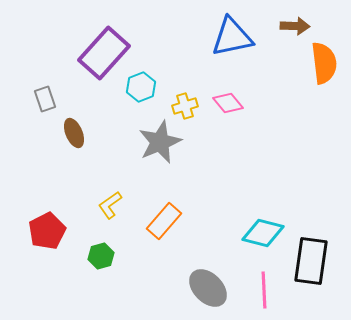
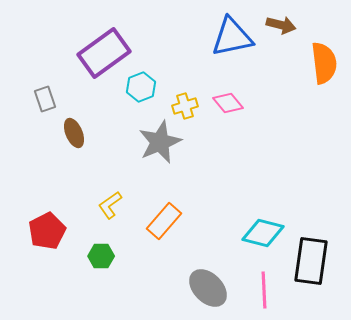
brown arrow: moved 14 px left, 1 px up; rotated 12 degrees clockwise
purple rectangle: rotated 12 degrees clockwise
green hexagon: rotated 15 degrees clockwise
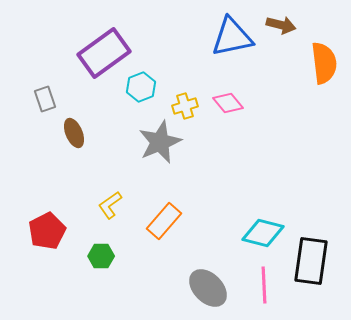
pink line: moved 5 px up
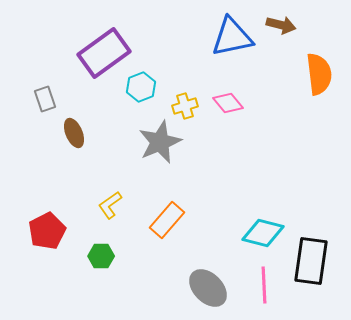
orange semicircle: moved 5 px left, 11 px down
orange rectangle: moved 3 px right, 1 px up
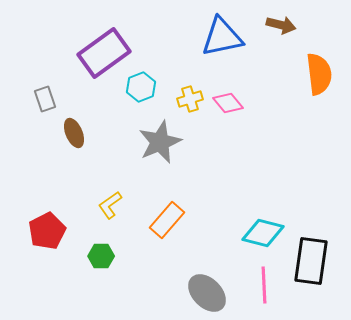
blue triangle: moved 10 px left
yellow cross: moved 5 px right, 7 px up
gray ellipse: moved 1 px left, 5 px down
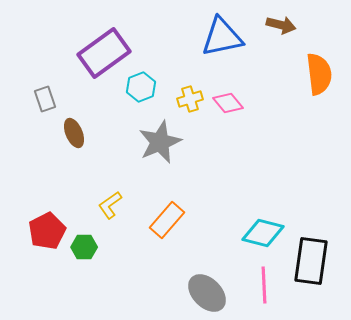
green hexagon: moved 17 px left, 9 px up
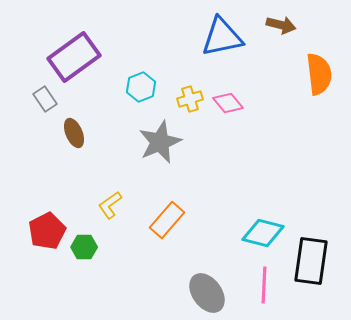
purple rectangle: moved 30 px left, 4 px down
gray rectangle: rotated 15 degrees counterclockwise
pink line: rotated 6 degrees clockwise
gray ellipse: rotated 9 degrees clockwise
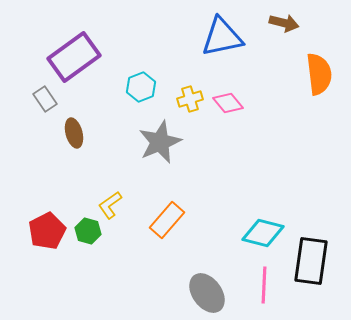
brown arrow: moved 3 px right, 2 px up
brown ellipse: rotated 8 degrees clockwise
green hexagon: moved 4 px right, 16 px up; rotated 15 degrees clockwise
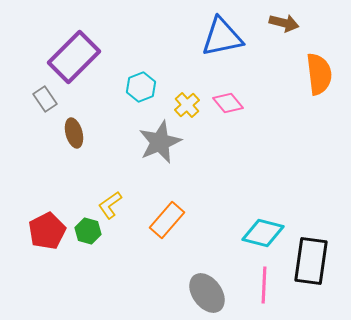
purple rectangle: rotated 9 degrees counterclockwise
yellow cross: moved 3 px left, 6 px down; rotated 25 degrees counterclockwise
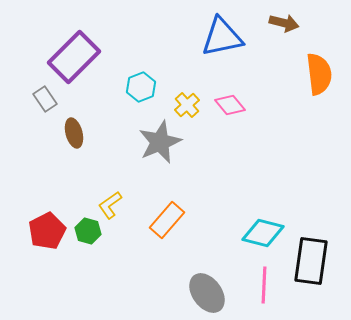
pink diamond: moved 2 px right, 2 px down
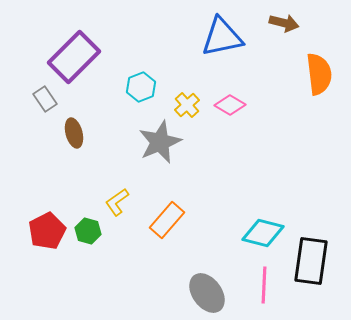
pink diamond: rotated 20 degrees counterclockwise
yellow L-shape: moved 7 px right, 3 px up
